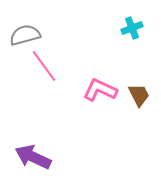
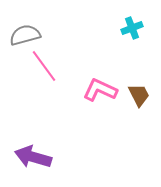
purple arrow: rotated 9 degrees counterclockwise
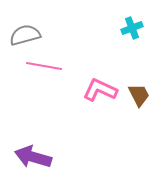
pink line: rotated 44 degrees counterclockwise
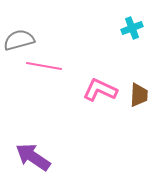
gray semicircle: moved 6 px left, 5 px down
brown trapezoid: rotated 30 degrees clockwise
purple arrow: rotated 18 degrees clockwise
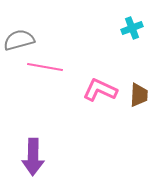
pink line: moved 1 px right, 1 px down
purple arrow: rotated 123 degrees counterclockwise
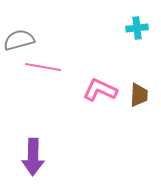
cyan cross: moved 5 px right; rotated 15 degrees clockwise
pink line: moved 2 px left
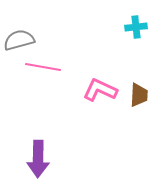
cyan cross: moved 1 px left, 1 px up
purple arrow: moved 5 px right, 2 px down
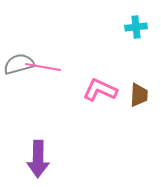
gray semicircle: moved 24 px down
